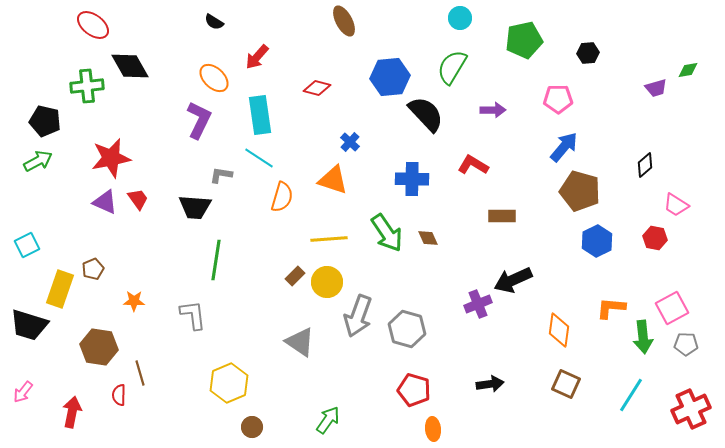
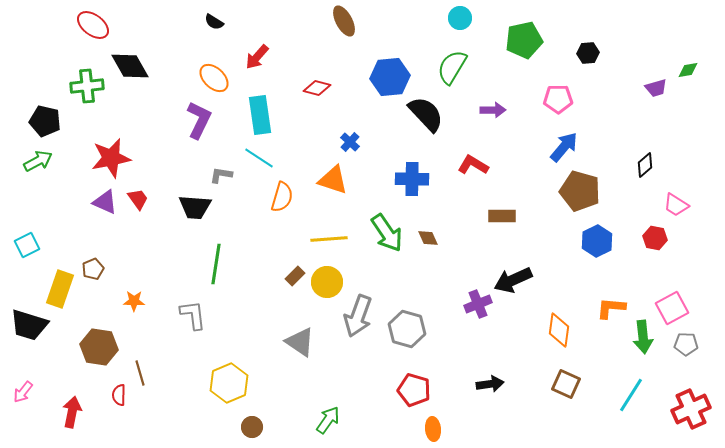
green line at (216, 260): moved 4 px down
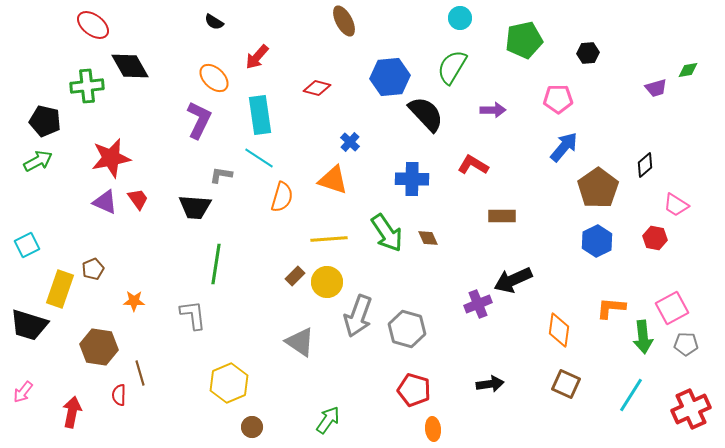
brown pentagon at (580, 191): moved 18 px right, 3 px up; rotated 21 degrees clockwise
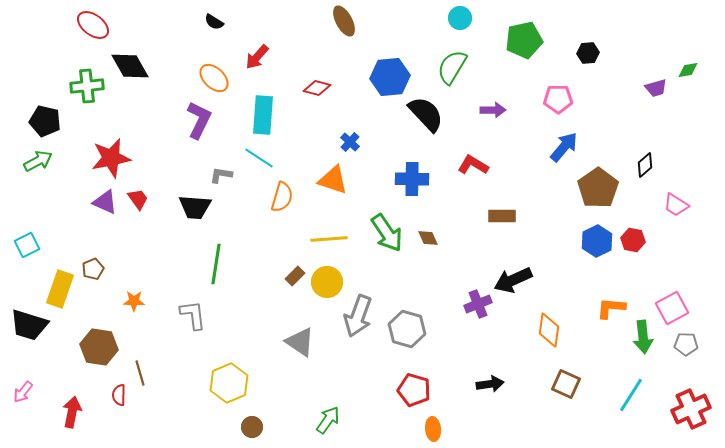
cyan rectangle at (260, 115): moved 3 px right; rotated 12 degrees clockwise
red hexagon at (655, 238): moved 22 px left, 2 px down
orange diamond at (559, 330): moved 10 px left
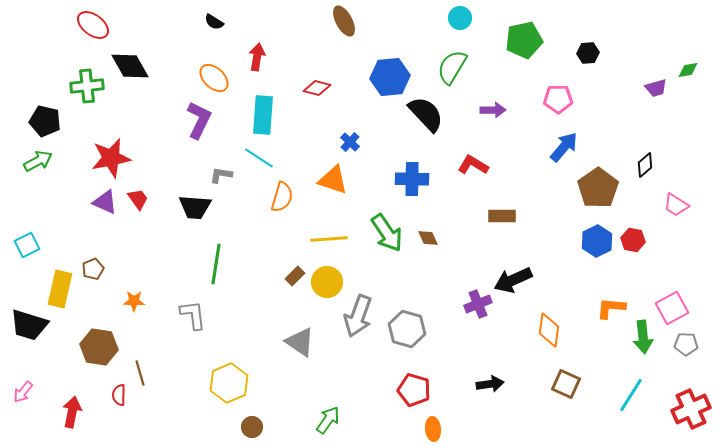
red arrow at (257, 57): rotated 148 degrees clockwise
yellow rectangle at (60, 289): rotated 6 degrees counterclockwise
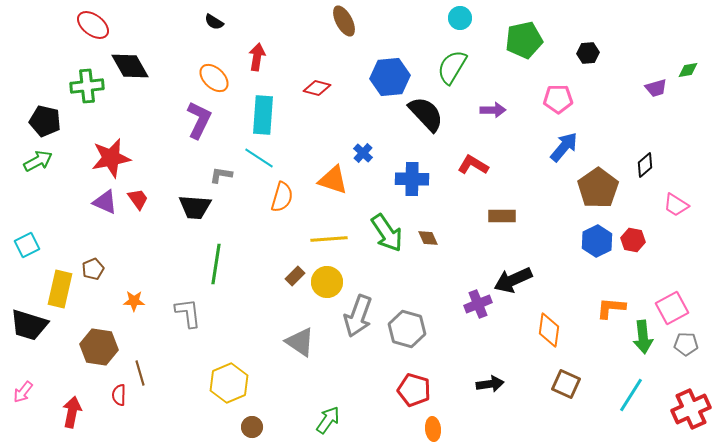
blue cross at (350, 142): moved 13 px right, 11 px down
gray L-shape at (193, 315): moved 5 px left, 2 px up
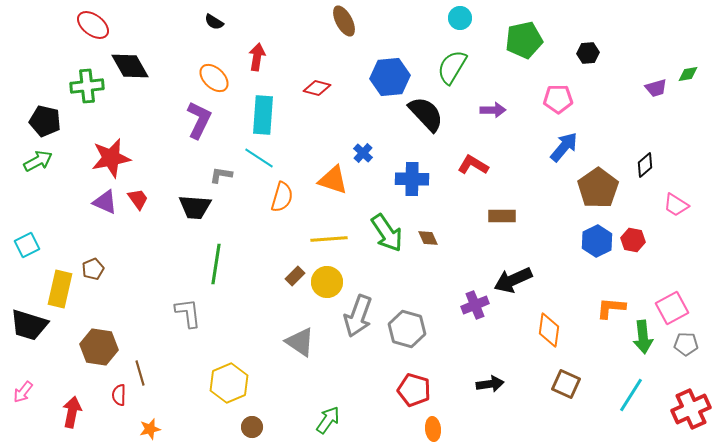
green diamond at (688, 70): moved 4 px down
orange star at (134, 301): moved 16 px right, 128 px down; rotated 15 degrees counterclockwise
purple cross at (478, 304): moved 3 px left, 1 px down
